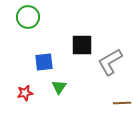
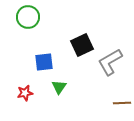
black square: rotated 25 degrees counterclockwise
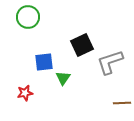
gray L-shape: rotated 12 degrees clockwise
green triangle: moved 4 px right, 9 px up
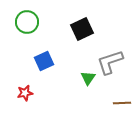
green circle: moved 1 px left, 5 px down
black square: moved 16 px up
blue square: moved 1 px up; rotated 18 degrees counterclockwise
green triangle: moved 25 px right
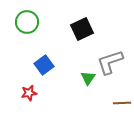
blue square: moved 4 px down; rotated 12 degrees counterclockwise
red star: moved 4 px right
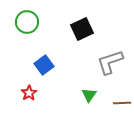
green triangle: moved 1 px right, 17 px down
red star: rotated 21 degrees counterclockwise
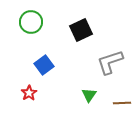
green circle: moved 4 px right
black square: moved 1 px left, 1 px down
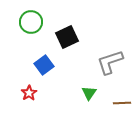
black square: moved 14 px left, 7 px down
green triangle: moved 2 px up
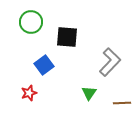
black square: rotated 30 degrees clockwise
gray L-shape: rotated 152 degrees clockwise
red star: rotated 14 degrees clockwise
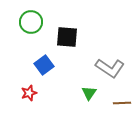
gray L-shape: moved 6 px down; rotated 80 degrees clockwise
